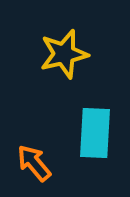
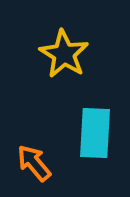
yellow star: rotated 27 degrees counterclockwise
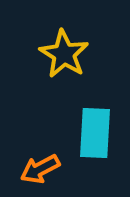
orange arrow: moved 6 px right, 6 px down; rotated 78 degrees counterclockwise
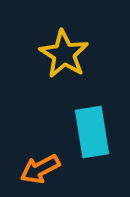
cyan rectangle: moved 3 px left, 1 px up; rotated 12 degrees counterclockwise
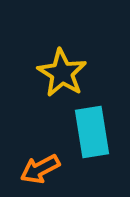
yellow star: moved 2 px left, 19 px down
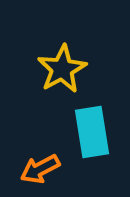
yellow star: moved 4 px up; rotated 12 degrees clockwise
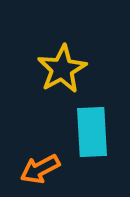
cyan rectangle: rotated 6 degrees clockwise
